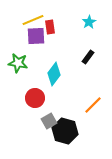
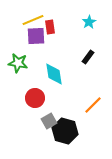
cyan diamond: rotated 45 degrees counterclockwise
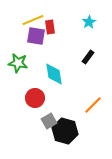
purple square: rotated 12 degrees clockwise
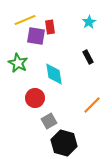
yellow line: moved 8 px left
black rectangle: rotated 64 degrees counterclockwise
green star: rotated 18 degrees clockwise
orange line: moved 1 px left
black hexagon: moved 1 px left, 12 px down
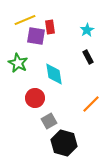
cyan star: moved 2 px left, 8 px down
orange line: moved 1 px left, 1 px up
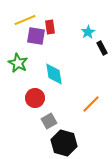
cyan star: moved 1 px right, 2 px down
black rectangle: moved 14 px right, 9 px up
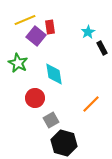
purple square: rotated 30 degrees clockwise
gray square: moved 2 px right, 1 px up
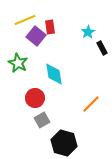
gray square: moved 9 px left
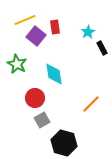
red rectangle: moved 5 px right
green star: moved 1 px left, 1 px down
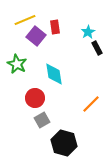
black rectangle: moved 5 px left
